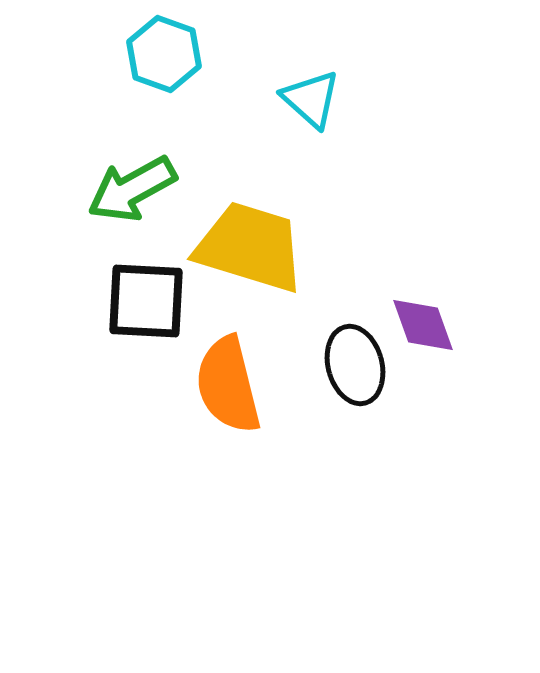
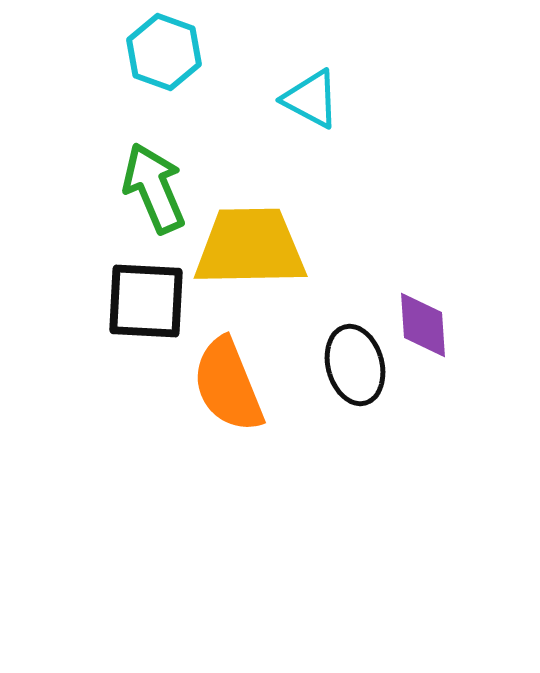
cyan hexagon: moved 2 px up
cyan triangle: rotated 14 degrees counterclockwise
green arrow: moved 22 px right, 1 px up; rotated 96 degrees clockwise
yellow trapezoid: rotated 18 degrees counterclockwise
purple diamond: rotated 16 degrees clockwise
orange semicircle: rotated 8 degrees counterclockwise
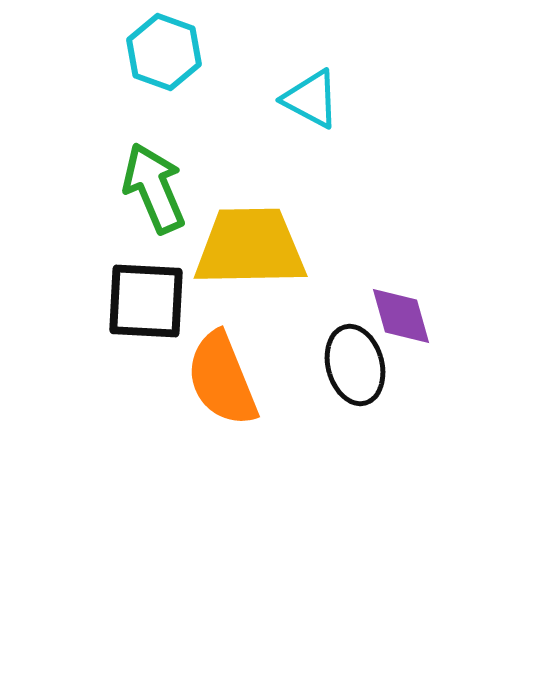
purple diamond: moved 22 px left, 9 px up; rotated 12 degrees counterclockwise
orange semicircle: moved 6 px left, 6 px up
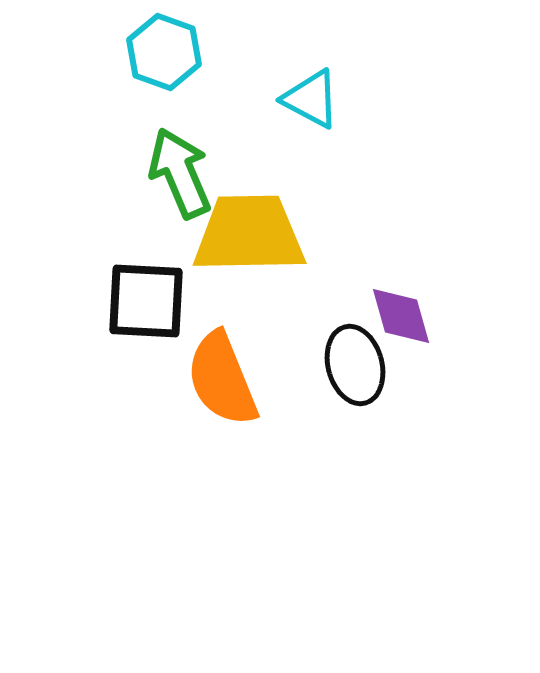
green arrow: moved 26 px right, 15 px up
yellow trapezoid: moved 1 px left, 13 px up
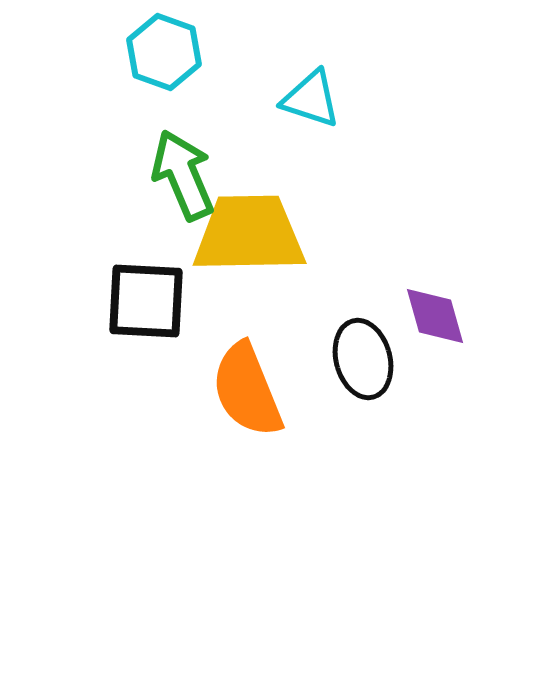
cyan triangle: rotated 10 degrees counterclockwise
green arrow: moved 3 px right, 2 px down
purple diamond: moved 34 px right
black ellipse: moved 8 px right, 6 px up
orange semicircle: moved 25 px right, 11 px down
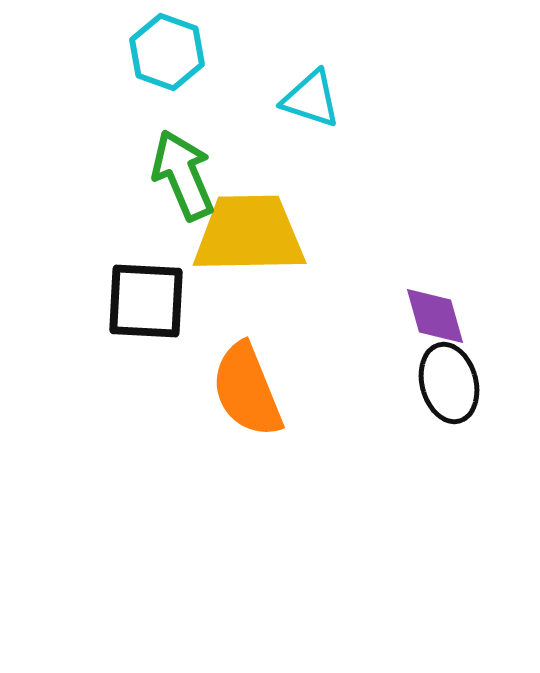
cyan hexagon: moved 3 px right
black ellipse: moved 86 px right, 24 px down
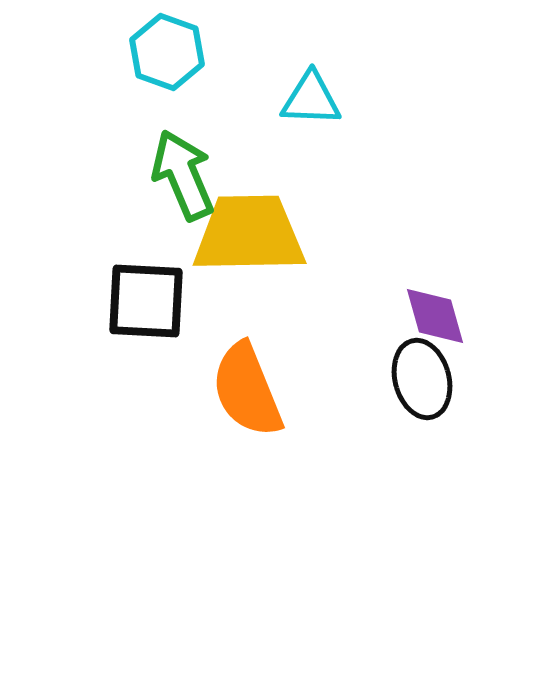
cyan triangle: rotated 16 degrees counterclockwise
black ellipse: moved 27 px left, 4 px up
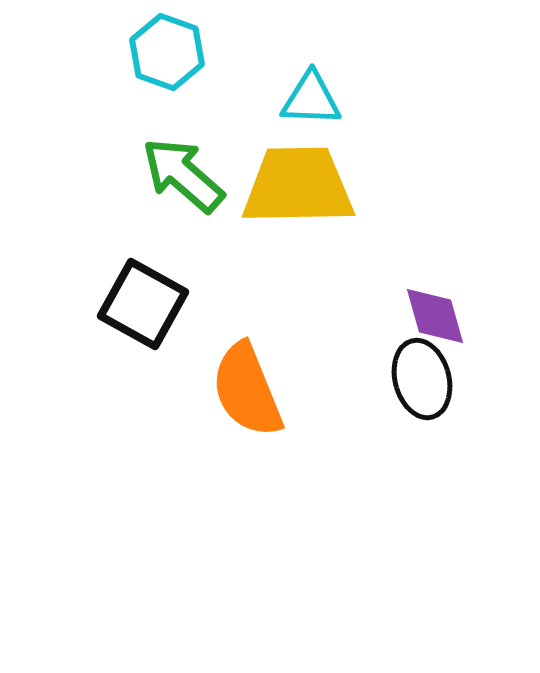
green arrow: rotated 26 degrees counterclockwise
yellow trapezoid: moved 49 px right, 48 px up
black square: moved 3 px left, 3 px down; rotated 26 degrees clockwise
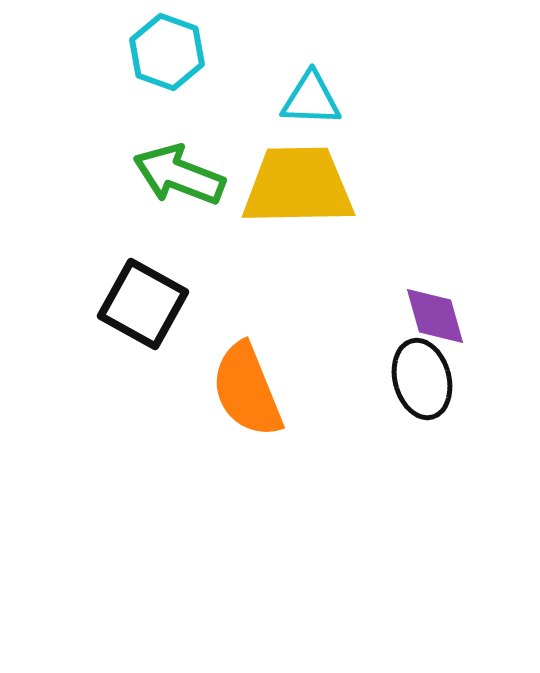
green arrow: moved 4 px left; rotated 20 degrees counterclockwise
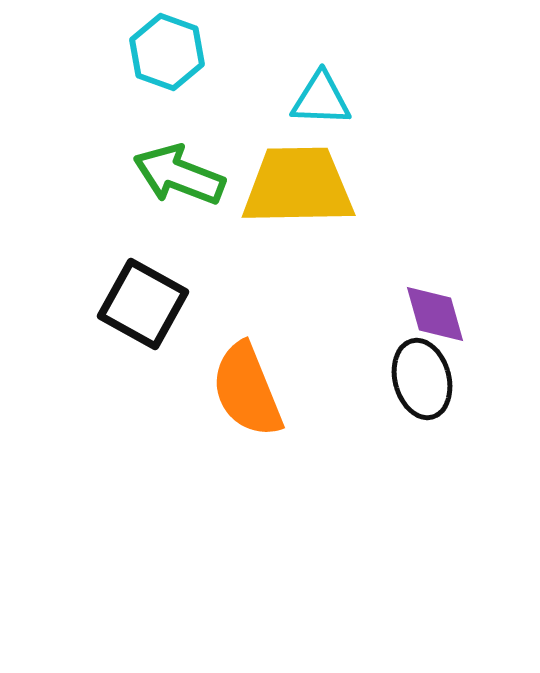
cyan triangle: moved 10 px right
purple diamond: moved 2 px up
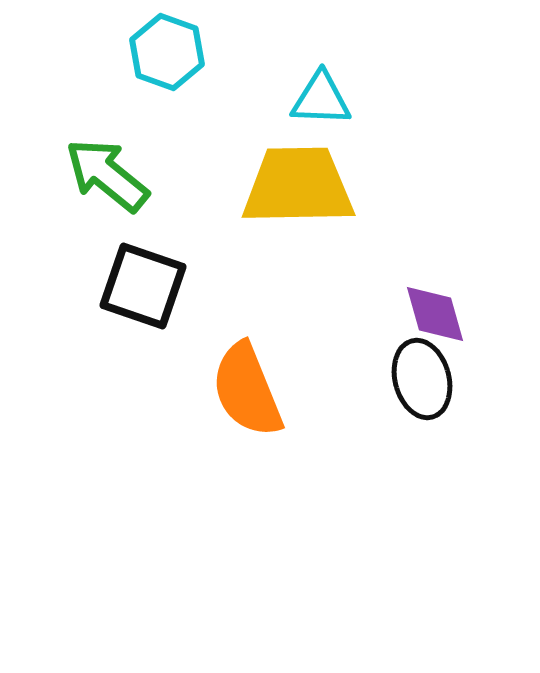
green arrow: moved 72 px left; rotated 18 degrees clockwise
black square: moved 18 px up; rotated 10 degrees counterclockwise
